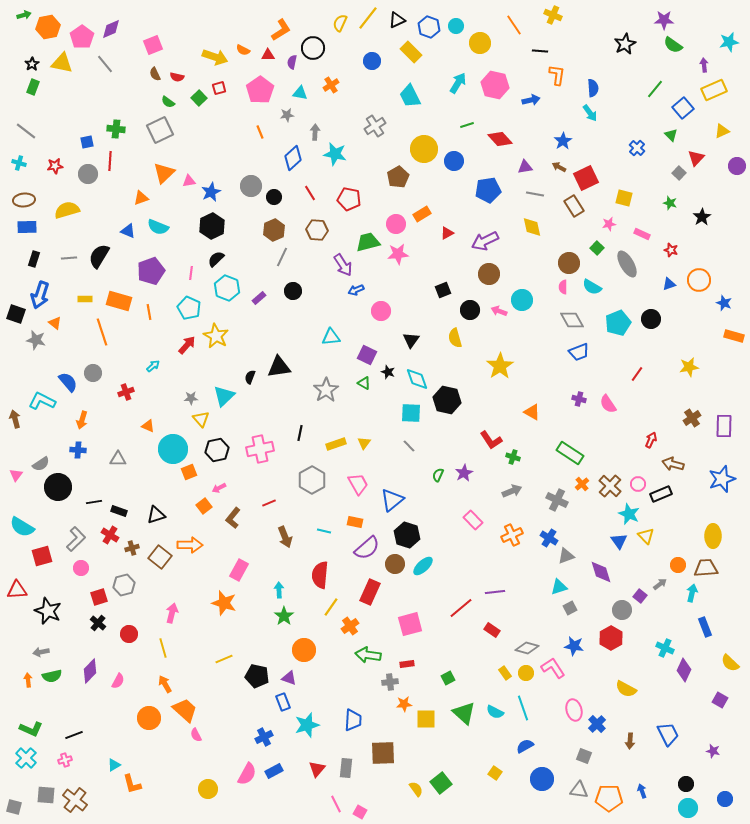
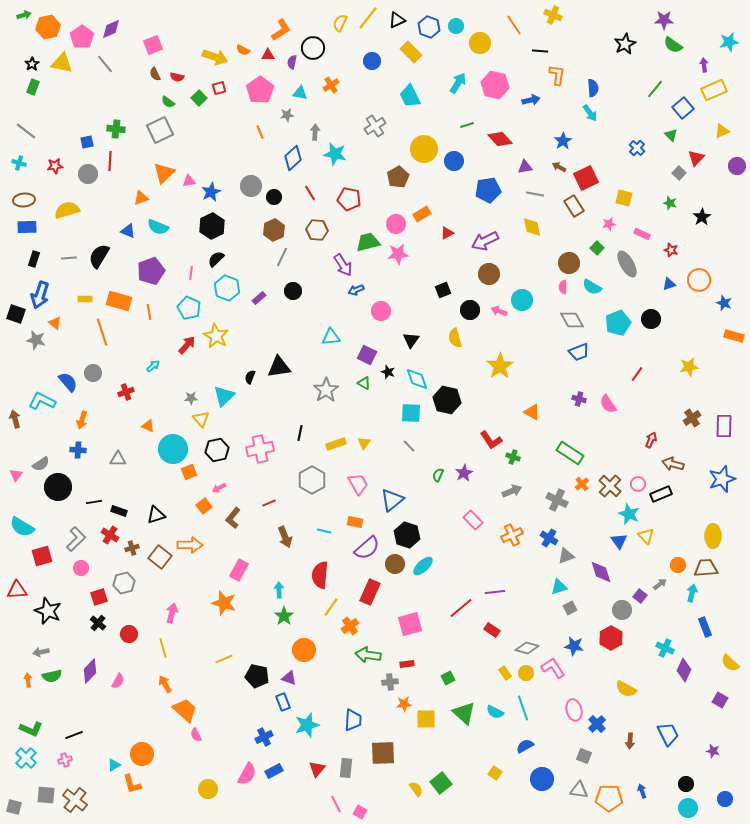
gray hexagon at (124, 585): moved 2 px up
orange circle at (149, 718): moved 7 px left, 36 px down
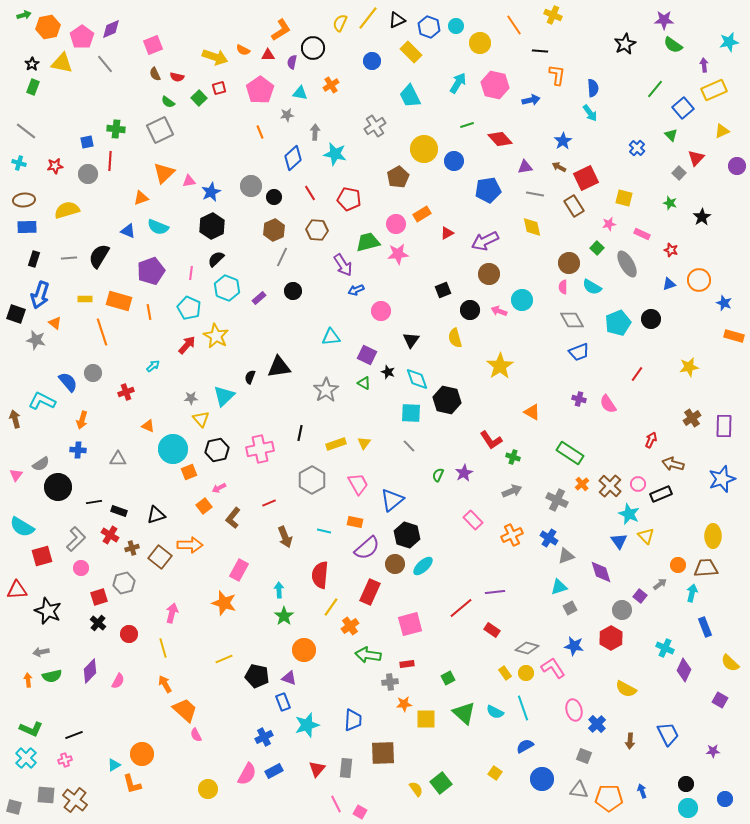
purple star at (713, 751): rotated 16 degrees counterclockwise
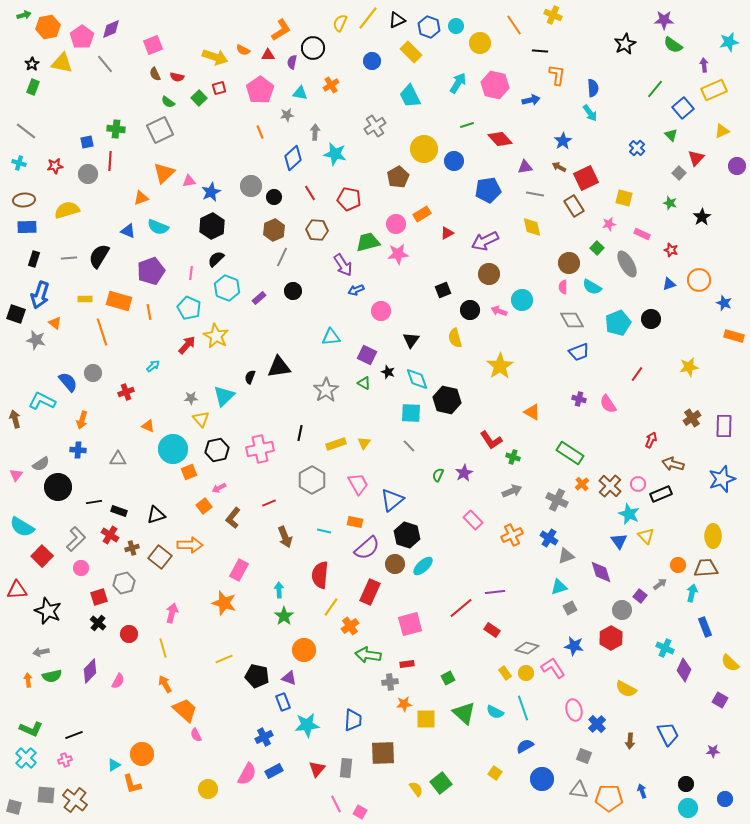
red square at (42, 556): rotated 30 degrees counterclockwise
cyan star at (307, 725): rotated 10 degrees clockwise
